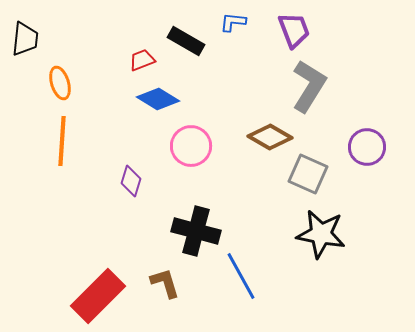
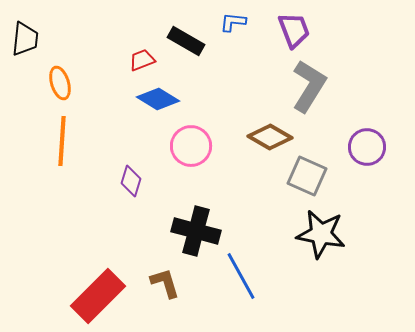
gray square: moved 1 px left, 2 px down
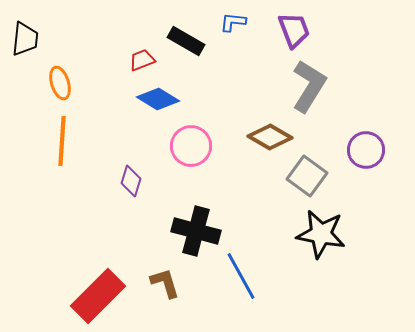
purple circle: moved 1 px left, 3 px down
gray square: rotated 12 degrees clockwise
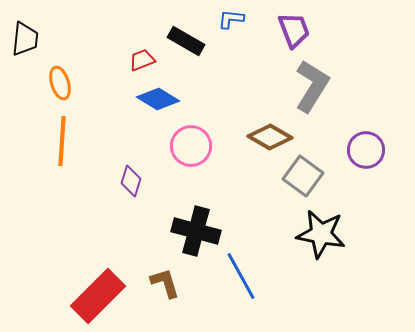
blue L-shape: moved 2 px left, 3 px up
gray L-shape: moved 3 px right
gray square: moved 4 px left
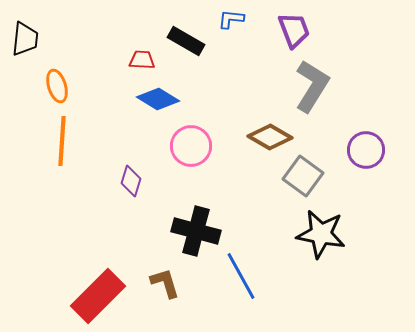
red trapezoid: rotated 24 degrees clockwise
orange ellipse: moved 3 px left, 3 px down
